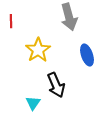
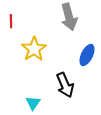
yellow star: moved 4 px left, 1 px up
blue ellipse: rotated 45 degrees clockwise
black arrow: moved 9 px right
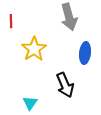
blue ellipse: moved 2 px left, 2 px up; rotated 20 degrees counterclockwise
cyan triangle: moved 3 px left
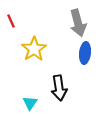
gray arrow: moved 9 px right, 6 px down
red line: rotated 24 degrees counterclockwise
black arrow: moved 6 px left, 3 px down; rotated 15 degrees clockwise
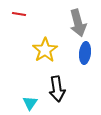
red line: moved 8 px right, 7 px up; rotated 56 degrees counterclockwise
yellow star: moved 11 px right, 1 px down
black arrow: moved 2 px left, 1 px down
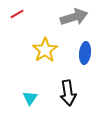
red line: moved 2 px left; rotated 40 degrees counterclockwise
gray arrow: moved 4 px left, 6 px up; rotated 92 degrees counterclockwise
black arrow: moved 11 px right, 4 px down
cyan triangle: moved 5 px up
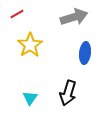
yellow star: moved 15 px left, 5 px up
black arrow: rotated 25 degrees clockwise
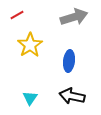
red line: moved 1 px down
blue ellipse: moved 16 px left, 8 px down
black arrow: moved 4 px right, 3 px down; rotated 85 degrees clockwise
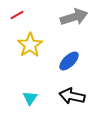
blue ellipse: rotated 40 degrees clockwise
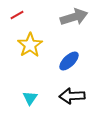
black arrow: rotated 15 degrees counterclockwise
